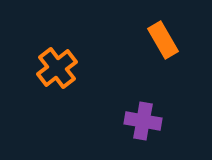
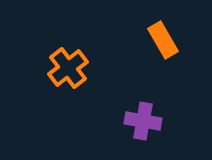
orange cross: moved 11 px right
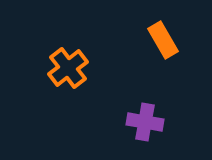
purple cross: moved 2 px right, 1 px down
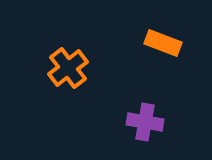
orange rectangle: moved 3 px down; rotated 39 degrees counterclockwise
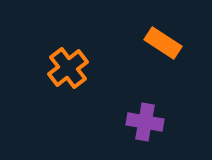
orange rectangle: rotated 12 degrees clockwise
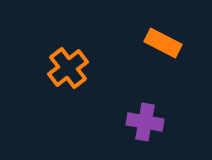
orange rectangle: rotated 6 degrees counterclockwise
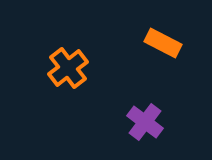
purple cross: rotated 27 degrees clockwise
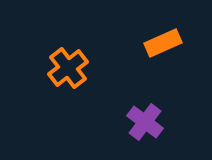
orange rectangle: rotated 51 degrees counterclockwise
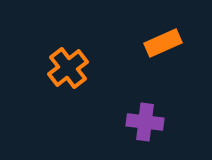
purple cross: rotated 30 degrees counterclockwise
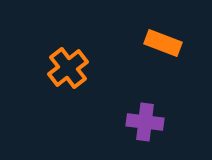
orange rectangle: rotated 45 degrees clockwise
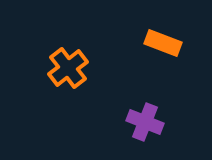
purple cross: rotated 15 degrees clockwise
